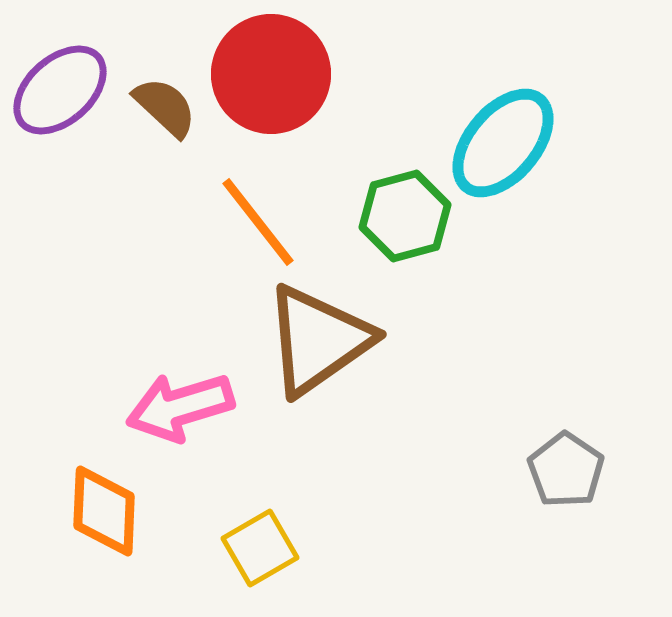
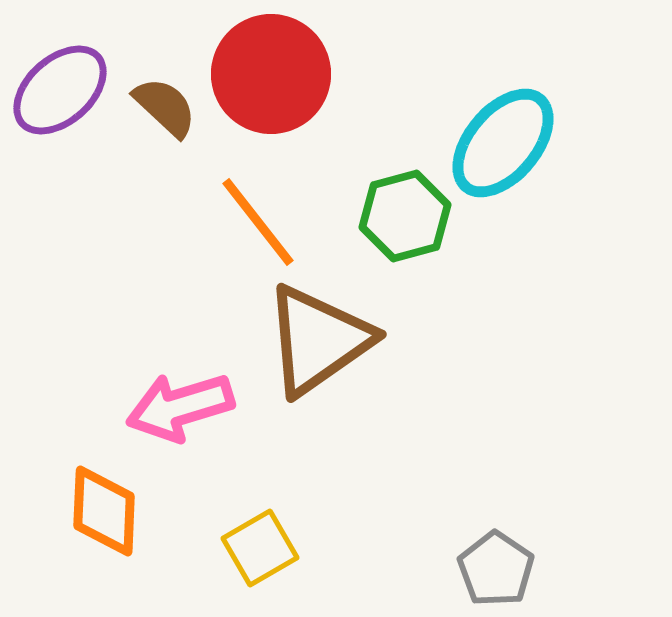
gray pentagon: moved 70 px left, 99 px down
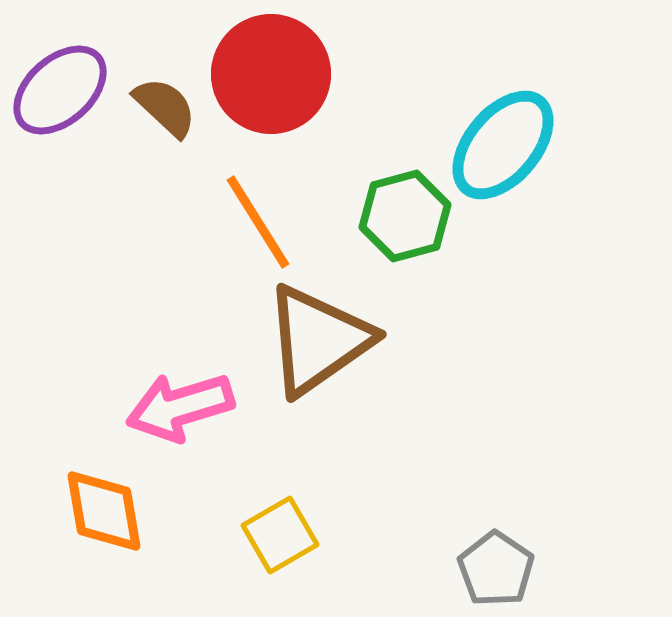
cyan ellipse: moved 2 px down
orange line: rotated 6 degrees clockwise
orange diamond: rotated 12 degrees counterclockwise
yellow square: moved 20 px right, 13 px up
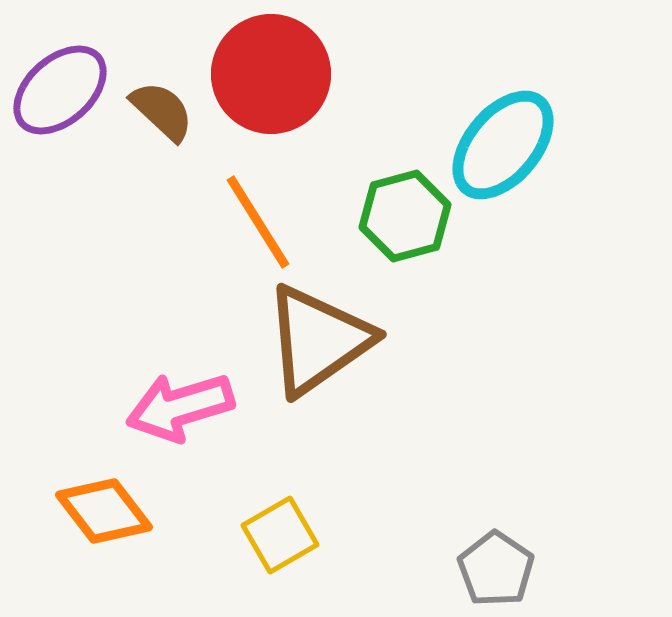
brown semicircle: moved 3 px left, 4 px down
orange diamond: rotated 28 degrees counterclockwise
